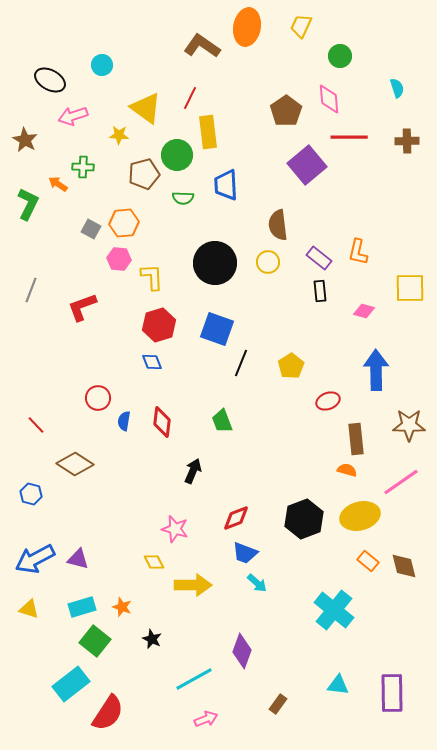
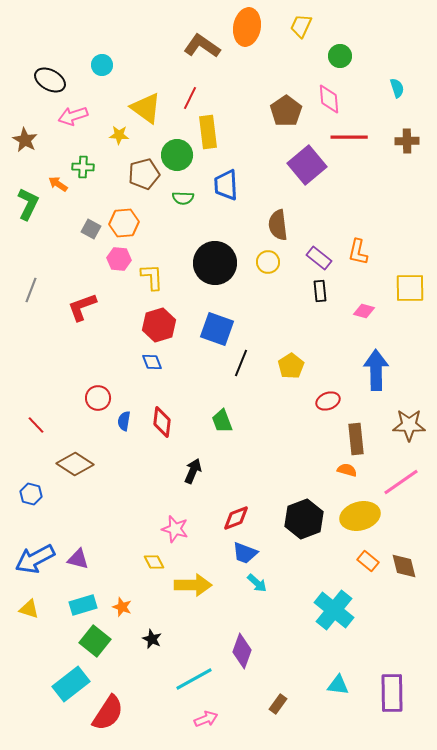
cyan rectangle at (82, 607): moved 1 px right, 2 px up
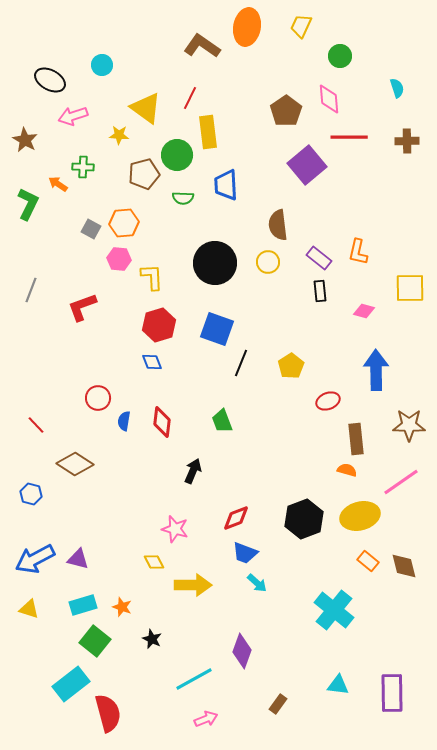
red semicircle at (108, 713): rotated 48 degrees counterclockwise
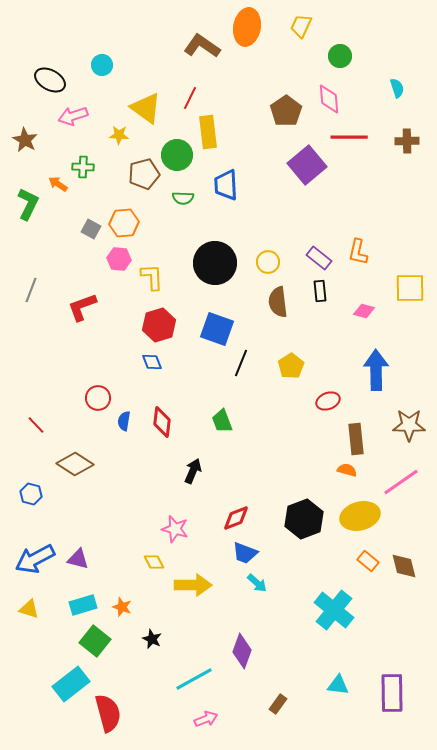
brown semicircle at (278, 225): moved 77 px down
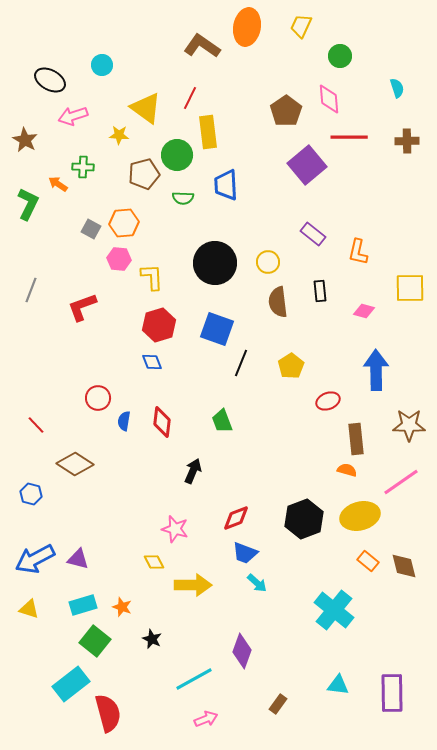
purple rectangle at (319, 258): moved 6 px left, 24 px up
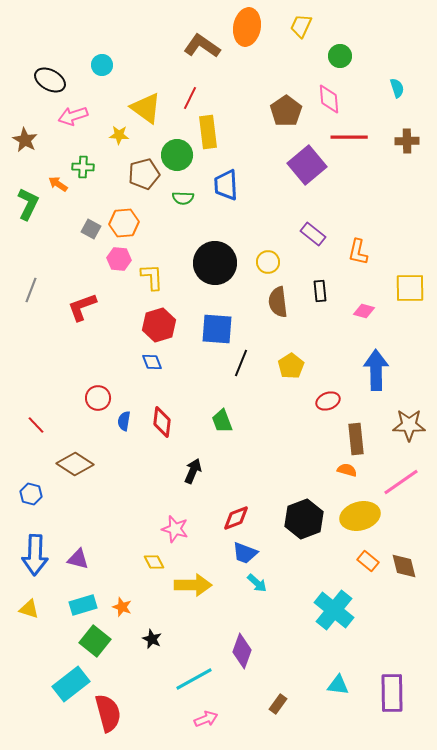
blue square at (217, 329): rotated 16 degrees counterclockwise
blue arrow at (35, 559): moved 4 px up; rotated 60 degrees counterclockwise
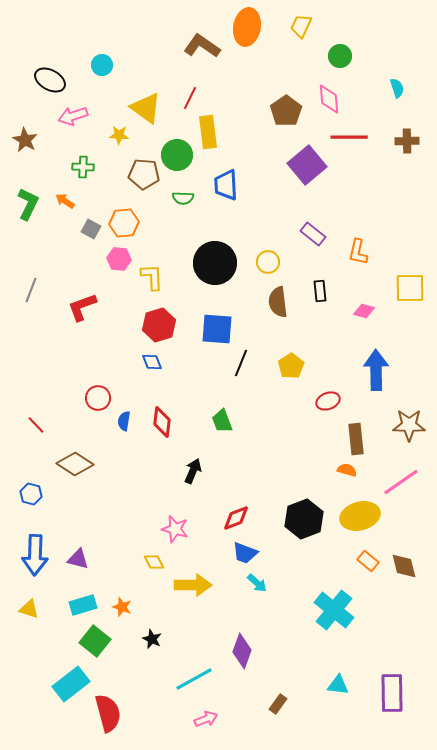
brown pentagon at (144, 174): rotated 20 degrees clockwise
orange arrow at (58, 184): moved 7 px right, 17 px down
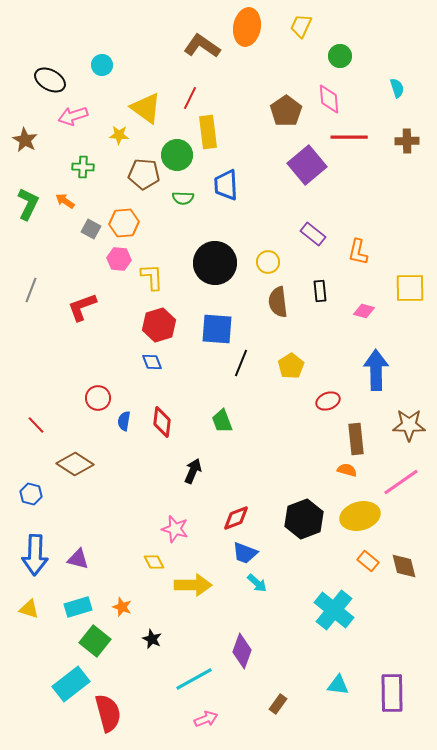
cyan rectangle at (83, 605): moved 5 px left, 2 px down
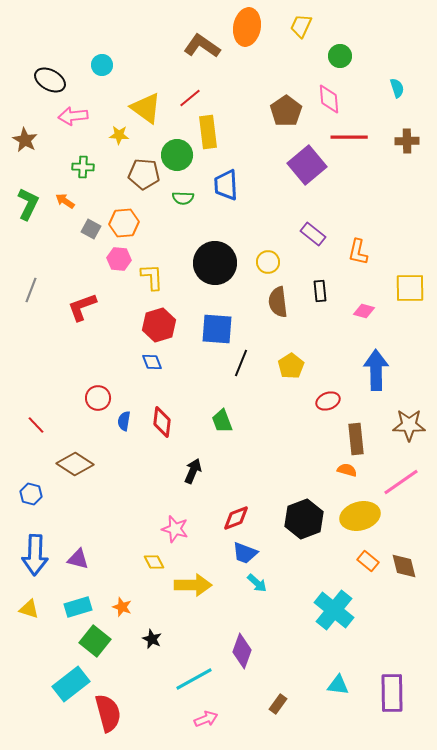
red line at (190, 98): rotated 25 degrees clockwise
pink arrow at (73, 116): rotated 12 degrees clockwise
